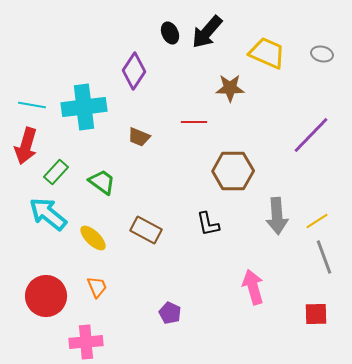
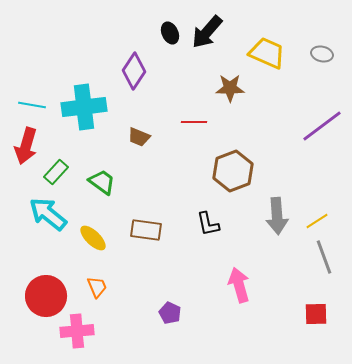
purple line: moved 11 px right, 9 px up; rotated 9 degrees clockwise
brown hexagon: rotated 21 degrees counterclockwise
brown rectangle: rotated 20 degrees counterclockwise
pink arrow: moved 14 px left, 2 px up
pink cross: moved 9 px left, 11 px up
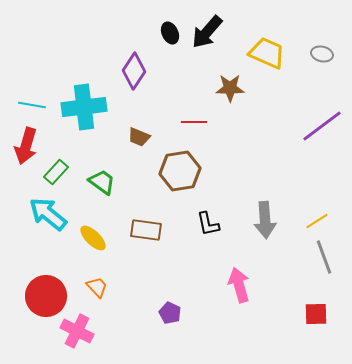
brown hexagon: moved 53 px left; rotated 12 degrees clockwise
gray arrow: moved 12 px left, 4 px down
orange trapezoid: rotated 20 degrees counterclockwise
pink cross: rotated 32 degrees clockwise
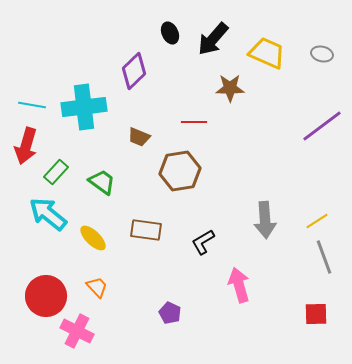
black arrow: moved 6 px right, 7 px down
purple diamond: rotated 12 degrees clockwise
black L-shape: moved 5 px left, 18 px down; rotated 72 degrees clockwise
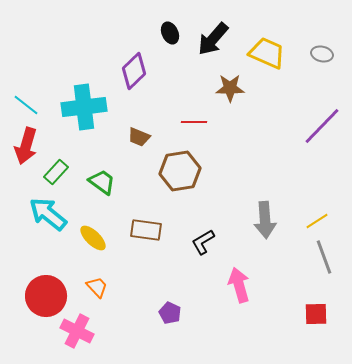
cyan line: moved 6 px left; rotated 28 degrees clockwise
purple line: rotated 9 degrees counterclockwise
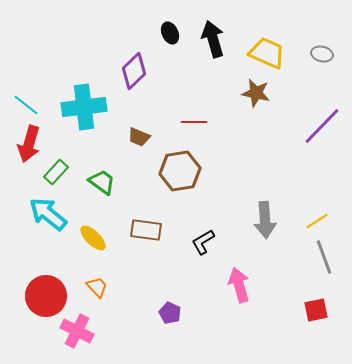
black arrow: rotated 123 degrees clockwise
brown star: moved 26 px right, 5 px down; rotated 12 degrees clockwise
red arrow: moved 3 px right, 2 px up
red square: moved 4 px up; rotated 10 degrees counterclockwise
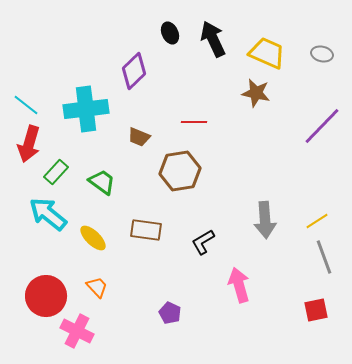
black arrow: rotated 9 degrees counterclockwise
cyan cross: moved 2 px right, 2 px down
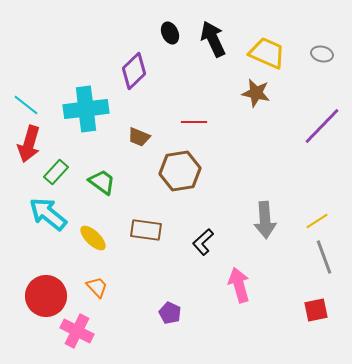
black L-shape: rotated 12 degrees counterclockwise
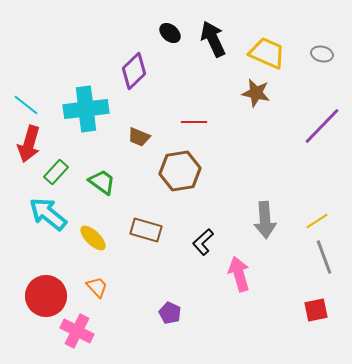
black ellipse: rotated 25 degrees counterclockwise
brown rectangle: rotated 8 degrees clockwise
pink arrow: moved 11 px up
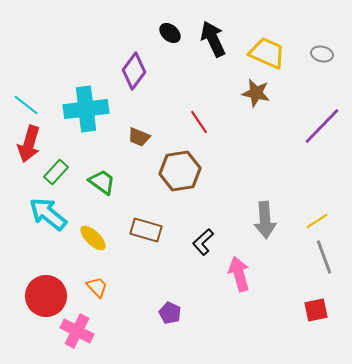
purple diamond: rotated 9 degrees counterclockwise
red line: moved 5 px right; rotated 55 degrees clockwise
